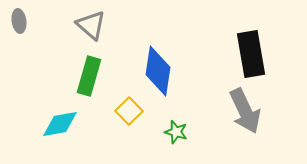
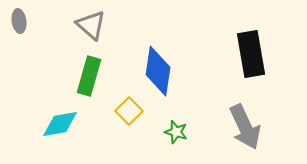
gray arrow: moved 16 px down
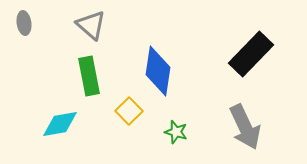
gray ellipse: moved 5 px right, 2 px down
black rectangle: rotated 54 degrees clockwise
green rectangle: rotated 27 degrees counterclockwise
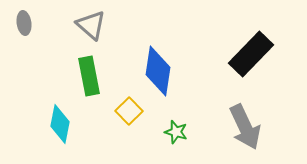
cyan diamond: rotated 69 degrees counterclockwise
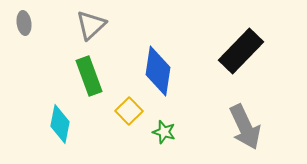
gray triangle: rotated 36 degrees clockwise
black rectangle: moved 10 px left, 3 px up
green rectangle: rotated 9 degrees counterclockwise
green star: moved 12 px left
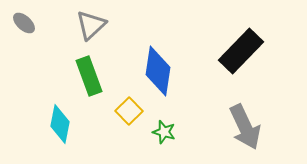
gray ellipse: rotated 40 degrees counterclockwise
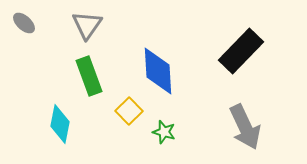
gray triangle: moved 4 px left; rotated 12 degrees counterclockwise
blue diamond: rotated 12 degrees counterclockwise
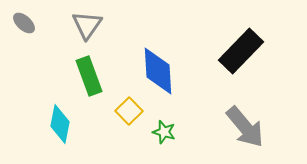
gray arrow: rotated 15 degrees counterclockwise
